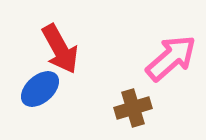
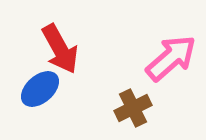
brown cross: rotated 9 degrees counterclockwise
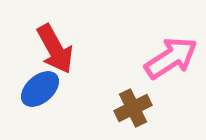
red arrow: moved 5 px left
pink arrow: rotated 8 degrees clockwise
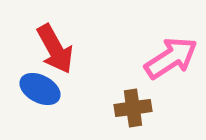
blue ellipse: rotated 69 degrees clockwise
brown cross: rotated 18 degrees clockwise
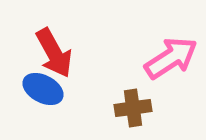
red arrow: moved 1 px left, 4 px down
blue ellipse: moved 3 px right
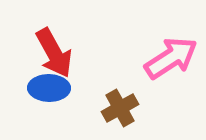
blue ellipse: moved 6 px right, 1 px up; rotated 27 degrees counterclockwise
brown cross: moved 13 px left; rotated 21 degrees counterclockwise
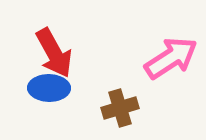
brown cross: rotated 12 degrees clockwise
